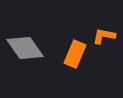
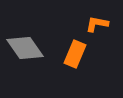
orange L-shape: moved 7 px left, 12 px up
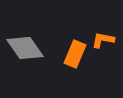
orange L-shape: moved 6 px right, 16 px down
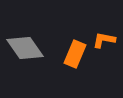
orange L-shape: moved 1 px right
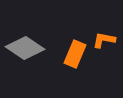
gray diamond: rotated 21 degrees counterclockwise
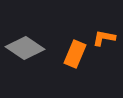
orange L-shape: moved 2 px up
